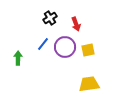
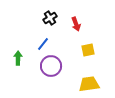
purple circle: moved 14 px left, 19 px down
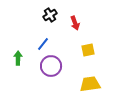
black cross: moved 3 px up
red arrow: moved 1 px left, 1 px up
yellow trapezoid: moved 1 px right
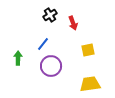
red arrow: moved 2 px left
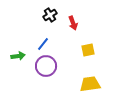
green arrow: moved 2 px up; rotated 80 degrees clockwise
purple circle: moved 5 px left
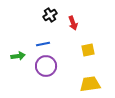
blue line: rotated 40 degrees clockwise
